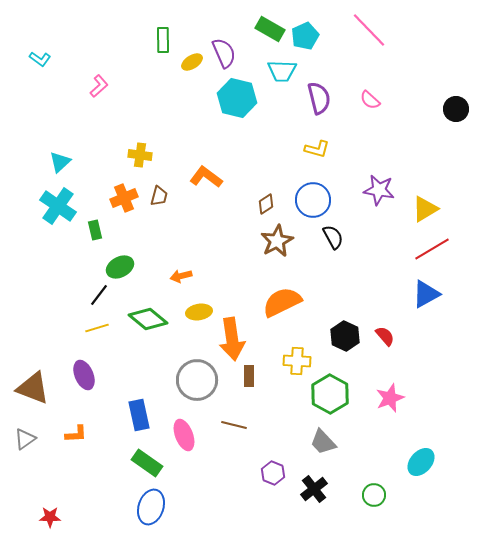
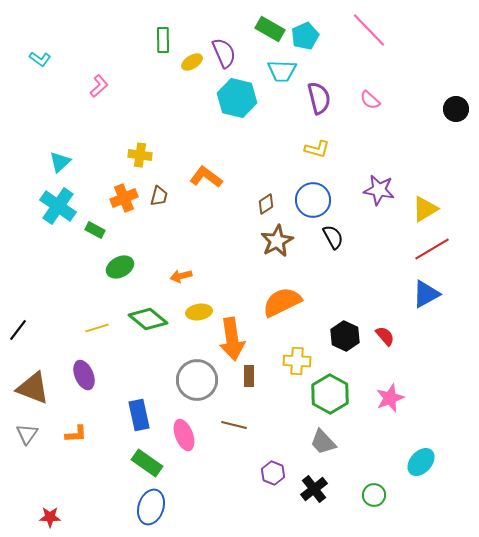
green rectangle at (95, 230): rotated 48 degrees counterclockwise
black line at (99, 295): moved 81 px left, 35 px down
gray triangle at (25, 439): moved 2 px right, 5 px up; rotated 20 degrees counterclockwise
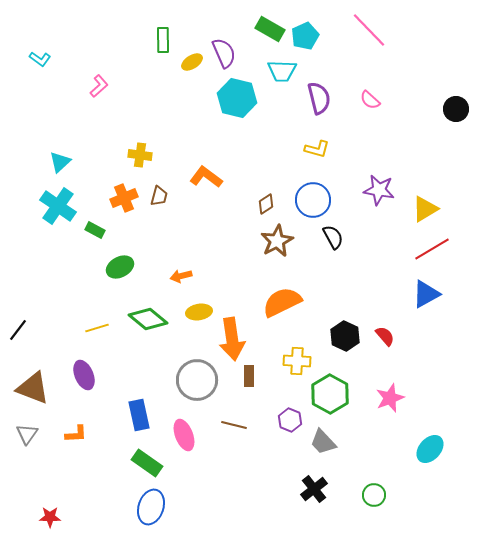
cyan ellipse at (421, 462): moved 9 px right, 13 px up
purple hexagon at (273, 473): moved 17 px right, 53 px up
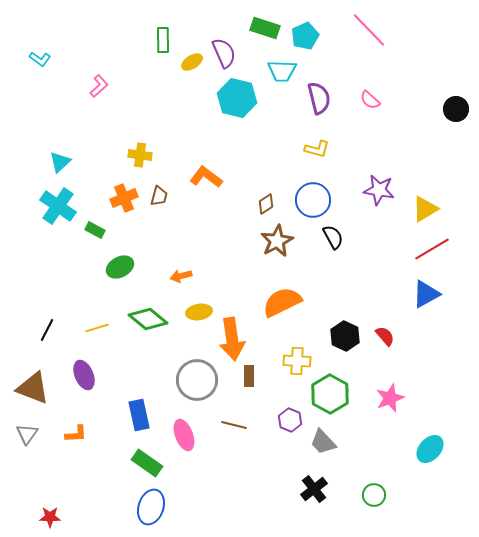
green rectangle at (270, 29): moved 5 px left, 1 px up; rotated 12 degrees counterclockwise
black line at (18, 330): moved 29 px right; rotated 10 degrees counterclockwise
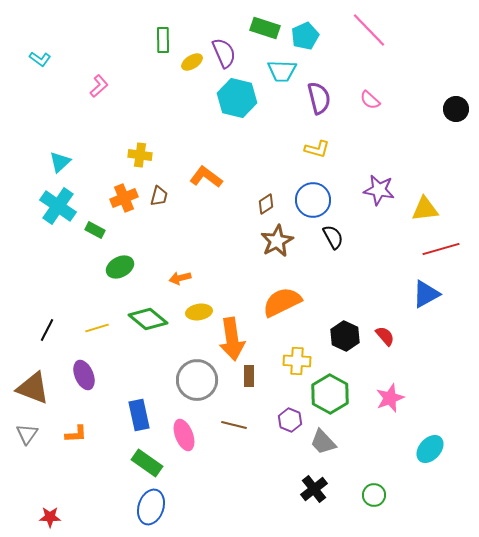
yellow triangle at (425, 209): rotated 24 degrees clockwise
red line at (432, 249): moved 9 px right; rotated 15 degrees clockwise
orange arrow at (181, 276): moved 1 px left, 2 px down
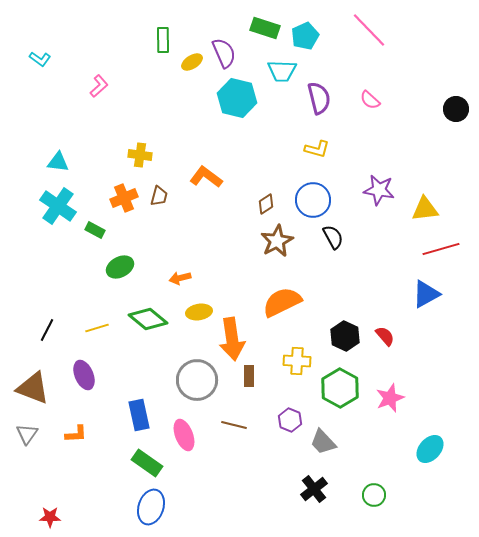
cyan triangle at (60, 162): moved 2 px left; rotated 50 degrees clockwise
green hexagon at (330, 394): moved 10 px right, 6 px up
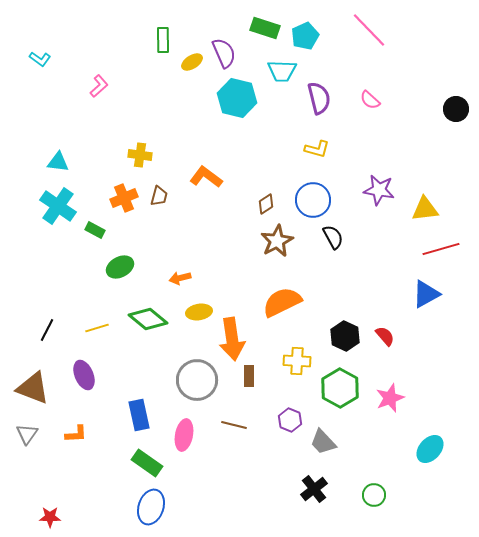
pink ellipse at (184, 435): rotated 32 degrees clockwise
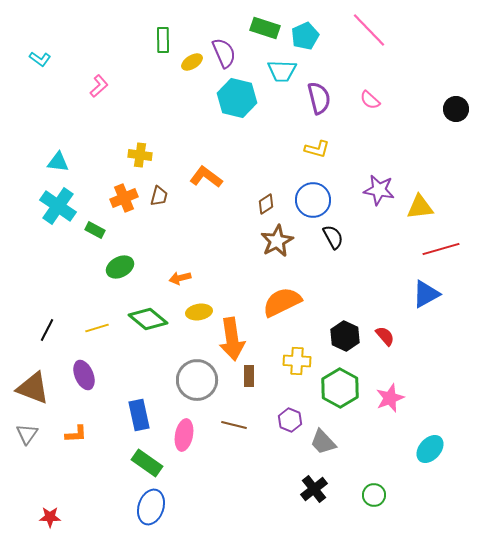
yellow triangle at (425, 209): moved 5 px left, 2 px up
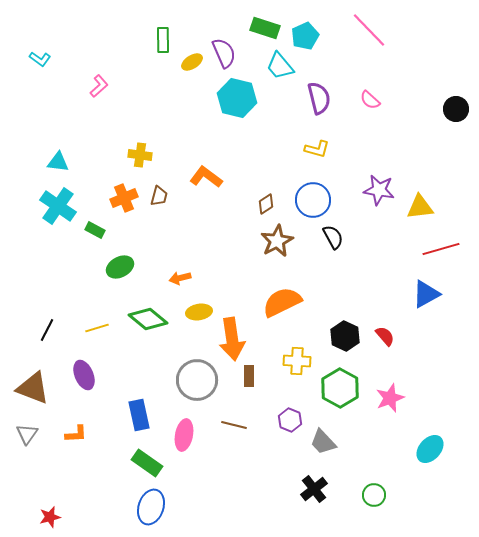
cyan trapezoid at (282, 71): moved 2 px left, 5 px up; rotated 48 degrees clockwise
red star at (50, 517): rotated 15 degrees counterclockwise
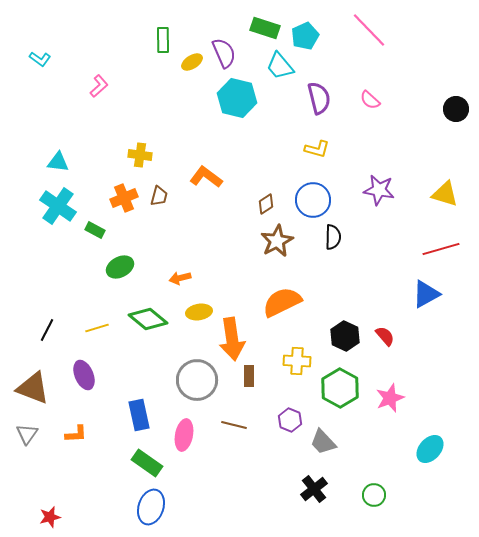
yellow triangle at (420, 207): moved 25 px right, 13 px up; rotated 24 degrees clockwise
black semicircle at (333, 237): rotated 30 degrees clockwise
